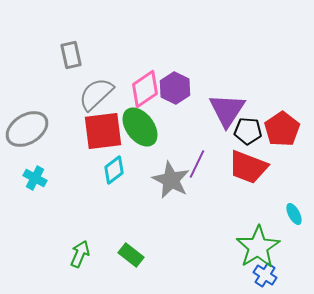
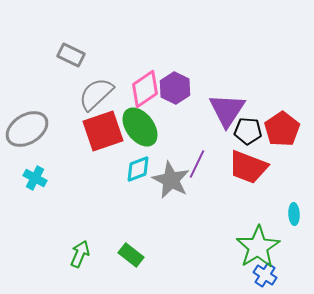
gray rectangle: rotated 52 degrees counterclockwise
red square: rotated 12 degrees counterclockwise
cyan diamond: moved 24 px right, 1 px up; rotated 16 degrees clockwise
cyan ellipse: rotated 25 degrees clockwise
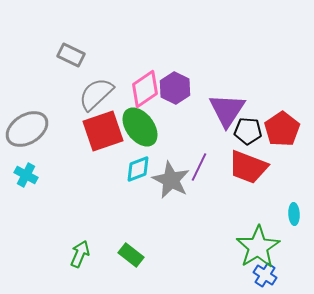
purple line: moved 2 px right, 3 px down
cyan cross: moved 9 px left, 3 px up
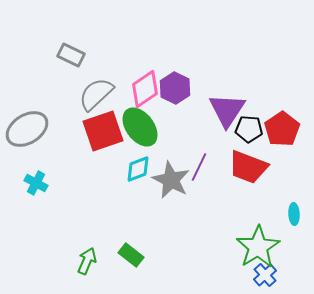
black pentagon: moved 1 px right, 2 px up
cyan cross: moved 10 px right, 8 px down
green arrow: moved 7 px right, 7 px down
blue cross: rotated 15 degrees clockwise
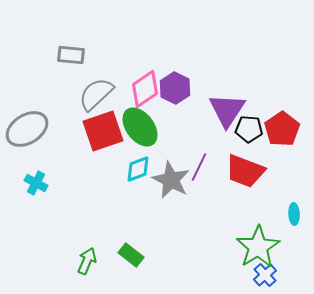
gray rectangle: rotated 20 degrees counterclockwise
red trapezoid: moved 3 px left, 4 px down
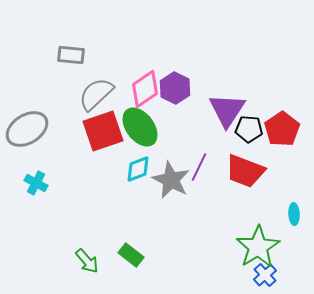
green arrow: rotated 116 degrees clockwise
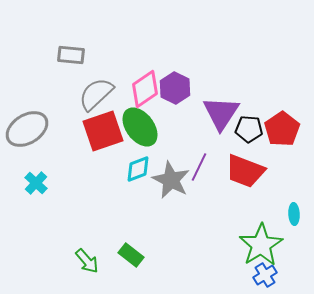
purple triangle: moved 6 px left, 3 px down
cyan cross: rotated 15 degrees clockwise
green star: moved 3 px right, 2 px up
blue cross: rotated 10 degrees clockwise
